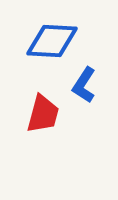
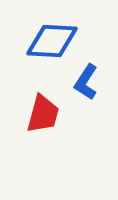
blue L-shape: moved 2 px right, 3 px up
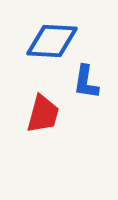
blue L-shape: rotated 24 degrees counterclockwise
